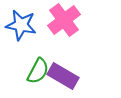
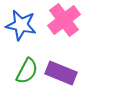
green semicircle: moved 11 px left
purple rectangle: moved 2 px left, 3 px up; rotated 8 degrees counterclockwise
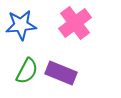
pink cross: moved 11 px right, 3 px down
blue star: rotated 16 degrees counterclockwise
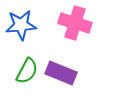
pink cross: rotated 36 degrees counterclockwise
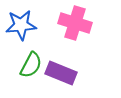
green semicircle: moved 4 px right, 6 px up
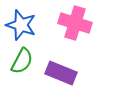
blue star: rotated 24 degrees clockwise
green semicircle: moved 9 px left, 4 px up
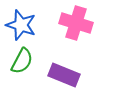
pink cross: moved 1 px right
purple rectangle: moved 3 px right, 2 px down
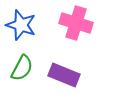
green semicircle: moved 7 px down
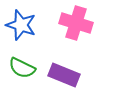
green semicircle: rotated 88 degrees clockwise
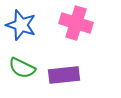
purple rectangle: rotated 28 degrees counterclockwise
